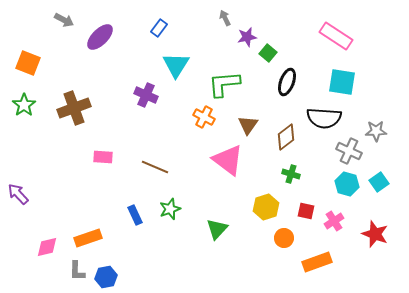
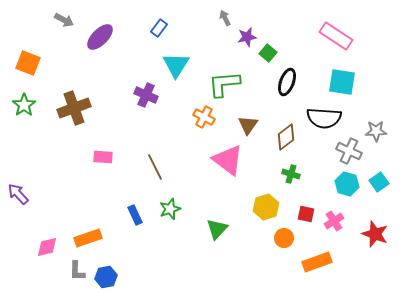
brown line at (155, 167): rotated 40 degrees clockwise
red square at (306, 211): moved 3 px down
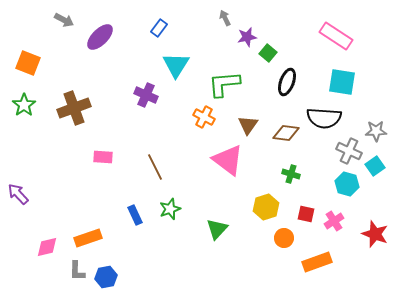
brown diamond at (286, 137): moved 4 px up; rotated 44 degrees clockwise
cyan square at (379, 182): moved 4 px left, 16 px up
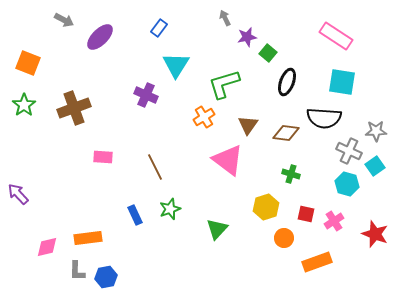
green L-shape at (224, 84): rotated 12 degrees counterclockwise
orange cross at (204, 117): rotated 30 degrees clockwise
orange rectangle at (88, 238): rotated 12 degrees clockwise
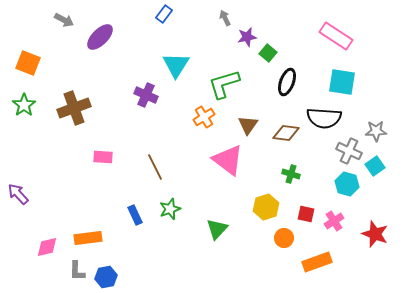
blue rectangle at (159, 28): moved 5 px right, 14 px up
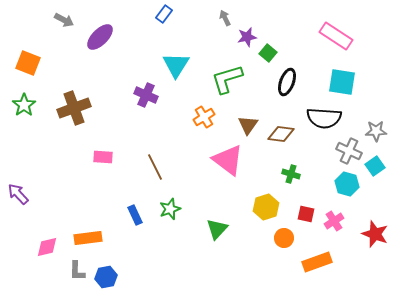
green L-shape at (224, 84): moved 3 px right, 5 px up
brown diamond at (286, 133): moved 5 px left, 1 px down
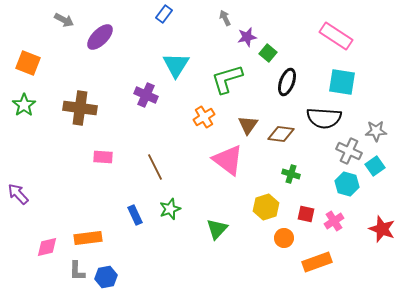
brown cross at (74, 108): moved 6 px right; rotated 28 degrees clockwise
red star at (375, 234): moved 7 px right, 5 px up
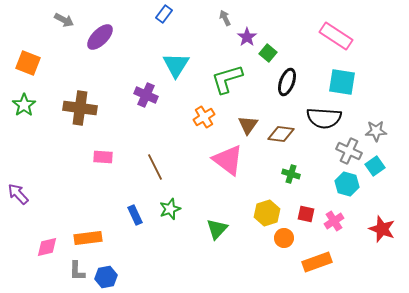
purple star at (247, 37): rotated 24 degrees counterclockwise
yellow hexagon at (266, 207): moved 1 px right, 6 px down
